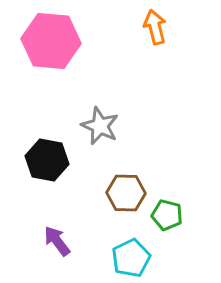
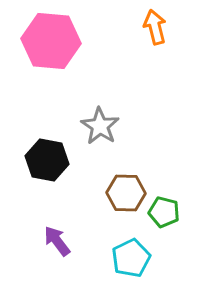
gray star: rotated 9 degrees clockwise
green pentagon: moved 3 px left, 3 px up
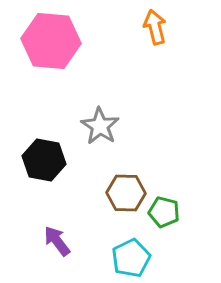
black hexagon: moved 3 px left
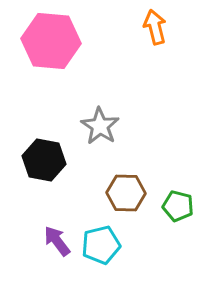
green pentagon: moved 14 px right, 6 px up
cyan pentagon: moved 30 px left, 13 px up; rotated 12 degrees clockwise
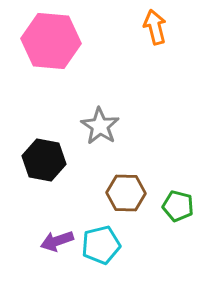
purple arrow: rotated 72 degrees counterclockwise
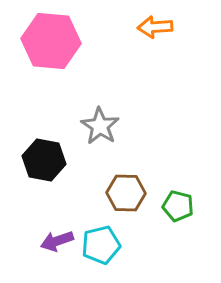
orange arrow: rotated 80 degrees counterclockwise
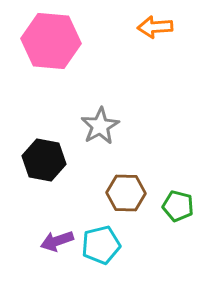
gray star: rotated 9 degrees clockwise
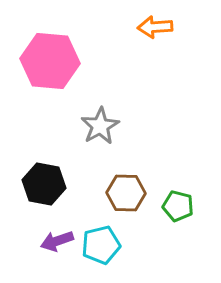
pink hexagon: moved 1 px left, 20 px down
black hexagon: moved 24 px down
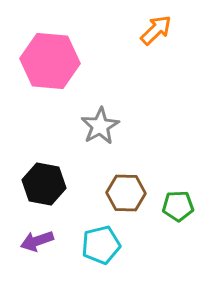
orange arrow: moved 1 px right, 3 px down; rotated 140 degrees clockwise
green pentagon: rotated 16 degrees counterclockwise
purple arrow: moved 20 px left
